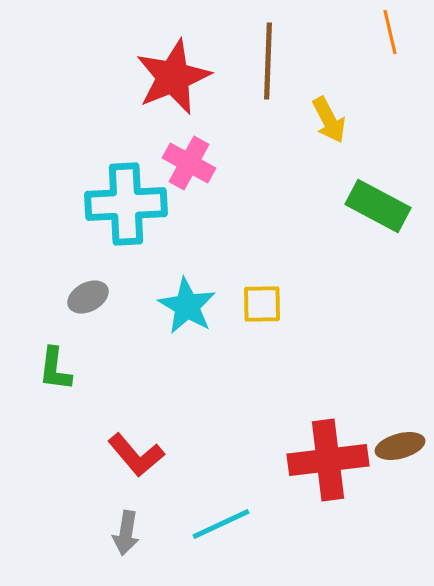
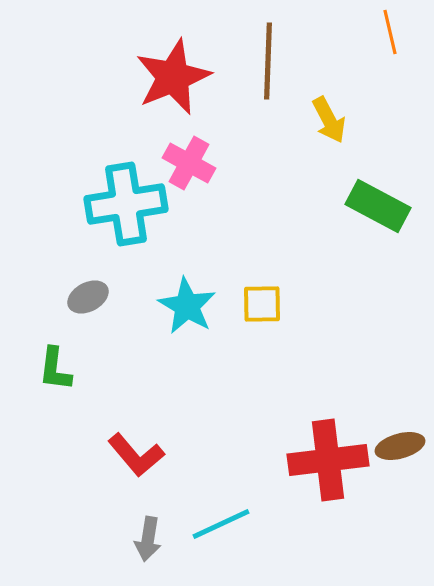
cyan cross: rotated 6 degrees counterclockwise
gray arrow: moved 22 px right, 6 px down
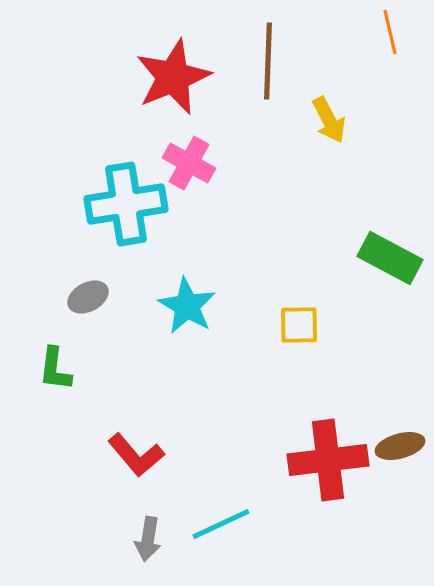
green rectangle: moved 12 px right, 52 px down
yellow square: moved 37 px right, 21 px down
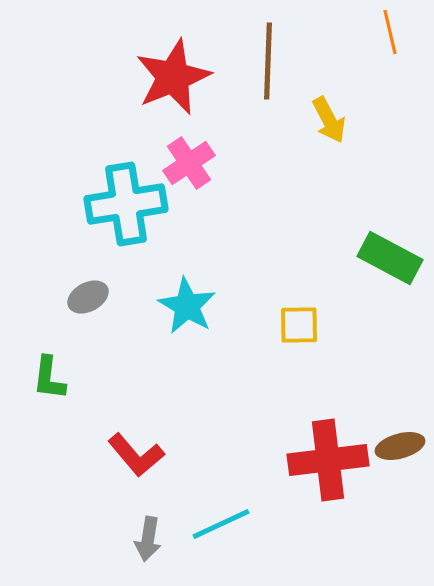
pink cross: rotated 27 degrees clockwise
green L-shape: moved 6 px left, 9 px down
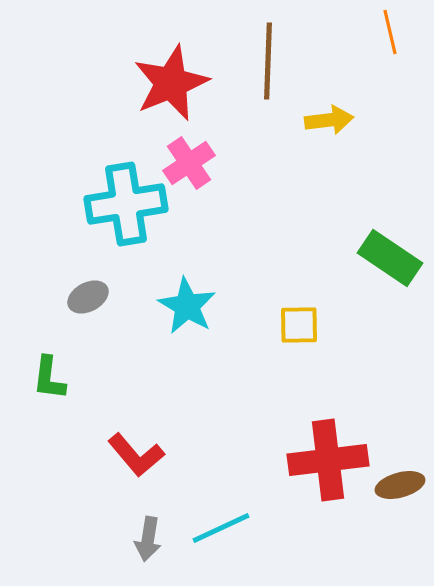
red star: moved 2 px left, 6 px down
yellow arrow: rotated 69 degrees counterclockwise
green rectangle: rotated 6 degrees clockwise
brown ellipse: moved 39 px down
cyan line: moved 4 px down
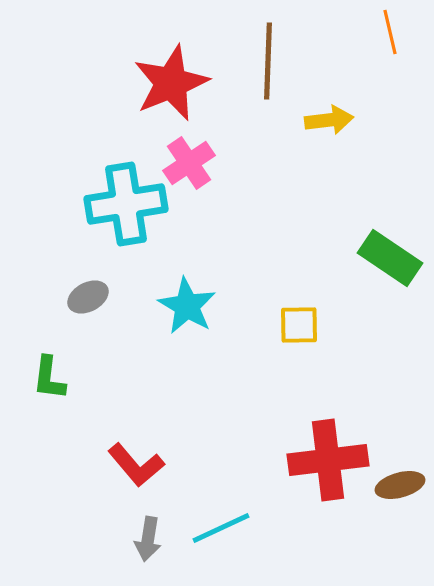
red L-shape: moved 10 px down
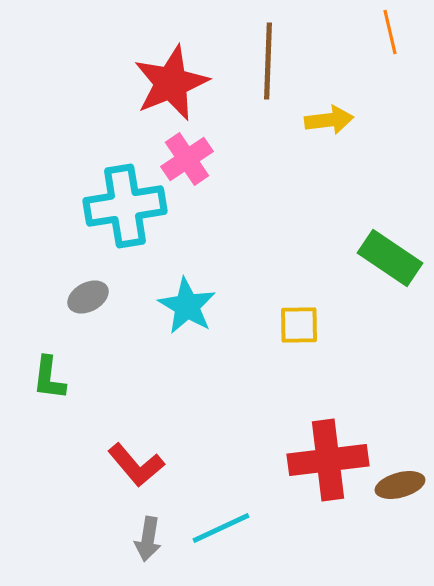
pink cross: moved 2 px left, 4 px up
cyan cross: moved 1 px left, 2 px down
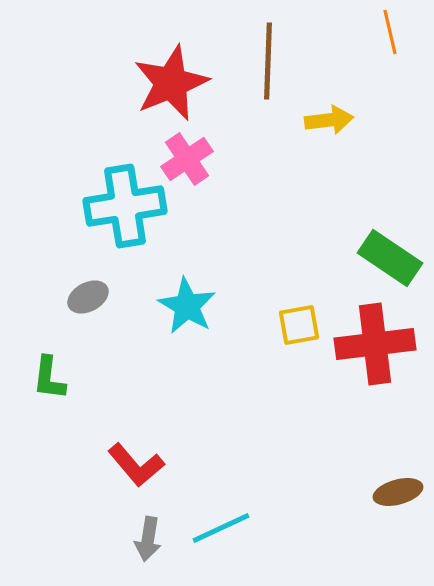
yellow square: rotated 9 degrees counterclockwise
red cross: moved 47 px right, 116 px up
brown ellipse: moved 2 px left, 7 px down
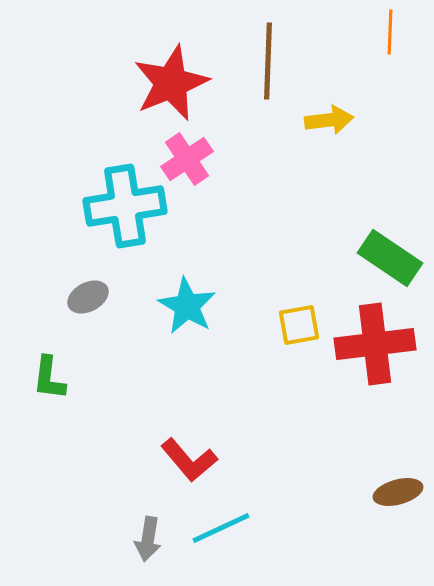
orange line: rotated 15 degrees clockwise
red L-shape: moved 53 px right, 5 px up
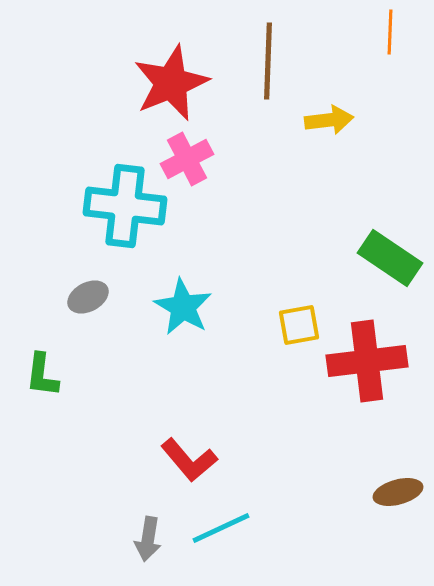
pink cross: rotated 6 degrees clockwise
cyan cross: rotated 16 degrees clockwise
cyan star: moved 4 px left, 1 px down
red cross: moved 8 px left, 17 px down
green L-shape: moved 7 px left, 3 px up
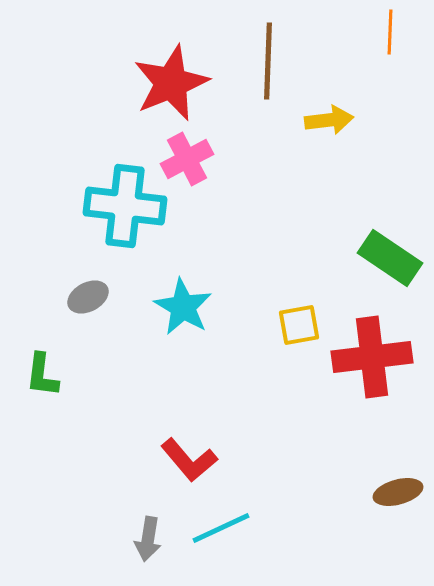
red cross: moved 5 px right, 4 px up
